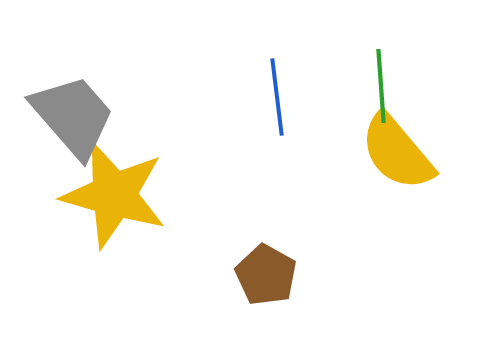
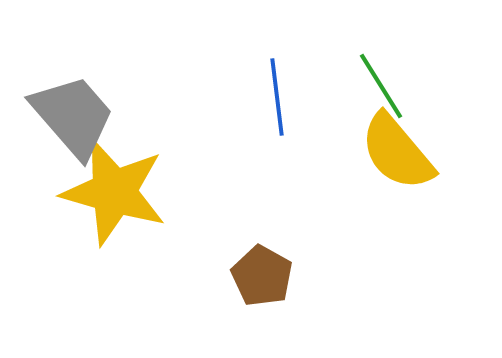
green line: rotated 28 degrees counterclockwise
yellow star: moved 3 px up
brown pentagon: moved 4 px left, 1 px down
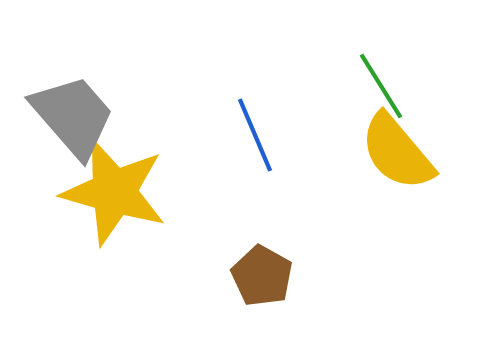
blue line: moved 22 px left, 38 px down; rotated 16 degrees counterclockwise
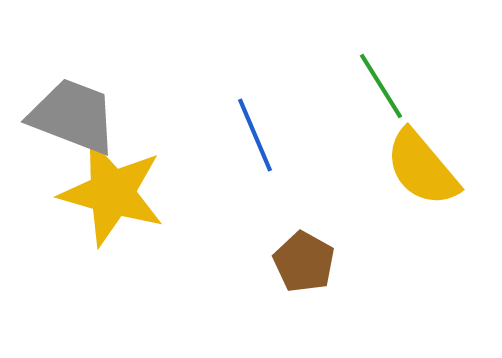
gray trapezoid: rotated 28 degrees counterclockwise
yellow semicircle: moved 25 px right, 16 px down
yellow star: moved 2 px left, 1 px down
brown pentagon: moved 42 px right, 14 px up
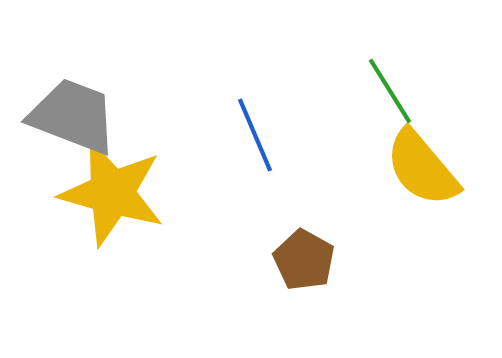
green line: moved 9 px right, 5 px down
brown pentagon: moved 2 px up
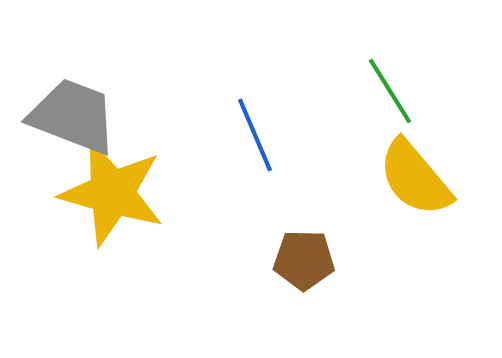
yellow semicircle: moved 7 px left, 10 px down
brown pentagon: rotated 28 degrees counterclockwise
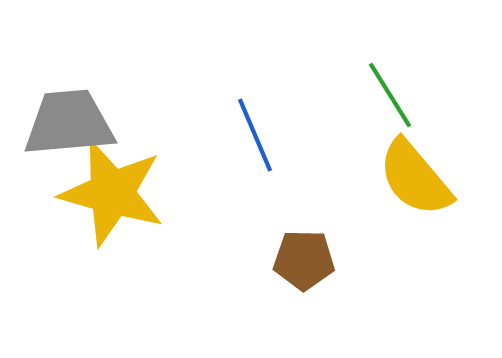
green line: moved 4 px down
gray trapezoid: moved 4 px left, 7 px down; rotated 26 degrees counterclockwise
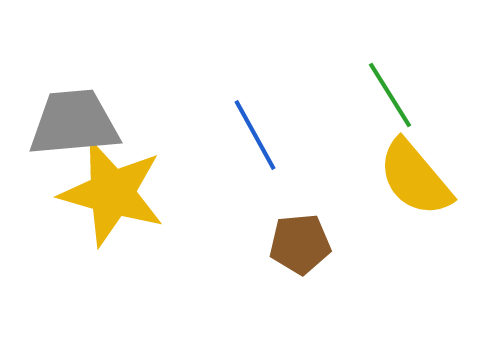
gray trapezoid: moved 5 px right
blue line: rotated 6 degrees counterclockwise
brown pentagon: moved 4 px left, 16 px up; rotated 6 degrees counterclockwise
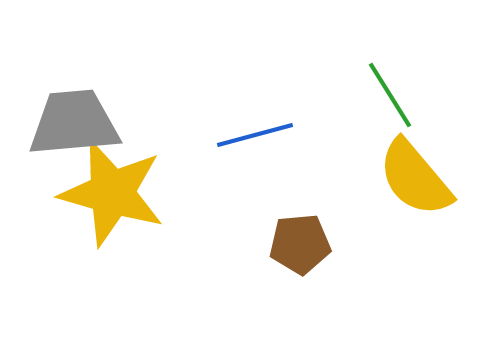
blue line: rotated 76 degrees counterclockwise
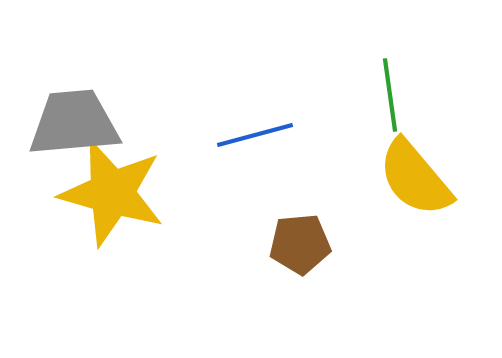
green line: rotated 24 degrees clockwise
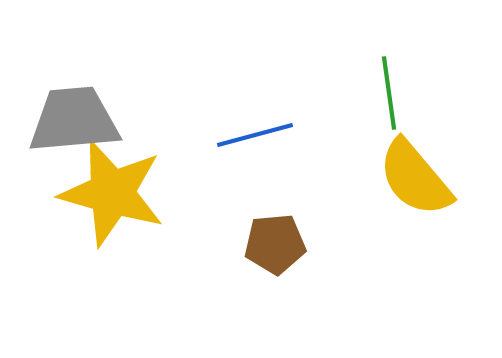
green line: moved 1 px left, 2 px up
gray trapezoid: moved 3 px up
brown pentagon: moved 25 px left
